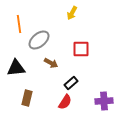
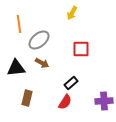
brown arrow: moved 9 px left
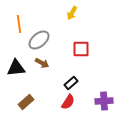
brown rectangle: moved 1 px left, 4 px down; rotated 35 degrees clockwise
red semicircle: moved 3 px right
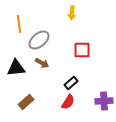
yellow arrow: rotated 24 degrees counterclockwise
red square: moved 1 px right, 1 px down
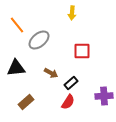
orange line: moved 2 px left, 1 px down; rotated 30 degrees counterclockwise
red square: moved 1 px down
brown arrow: moved 9 px right, 10 px down
purple cross: moved 5 px up
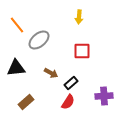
yellow arrow: moved 7 px right, 4 px down
